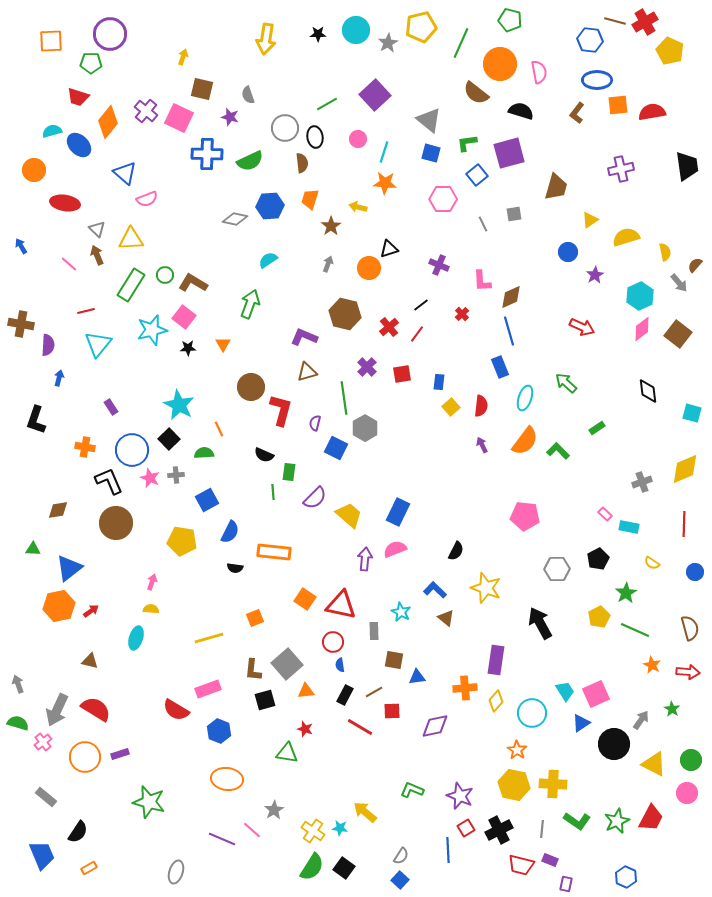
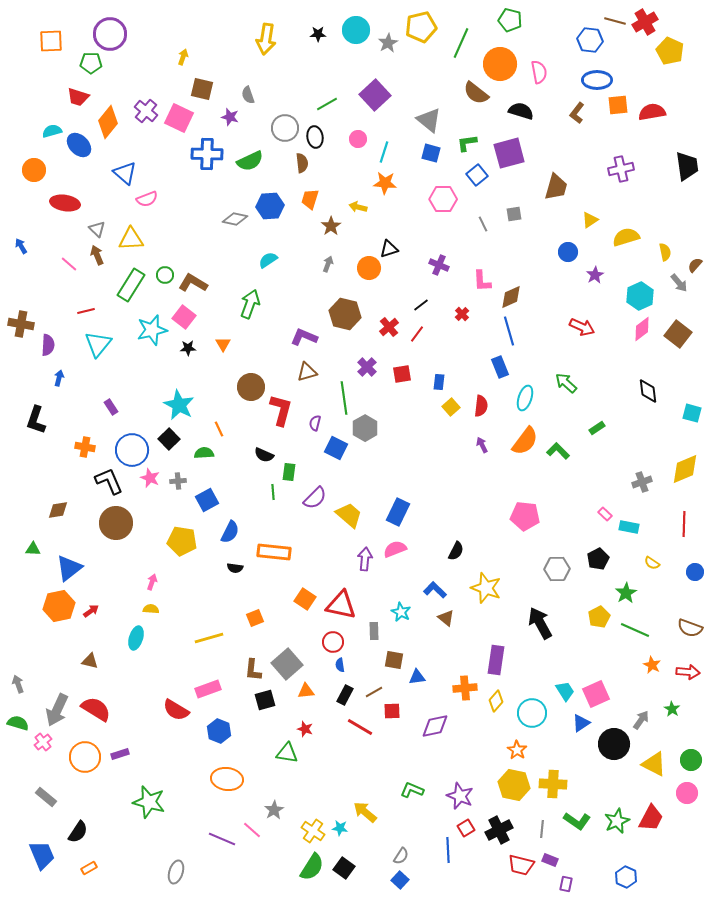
gray cross at (176, 475): moved 2 px right, 6 px down
brown semicircle at (690, 628): rotated 125 degrees clockwise
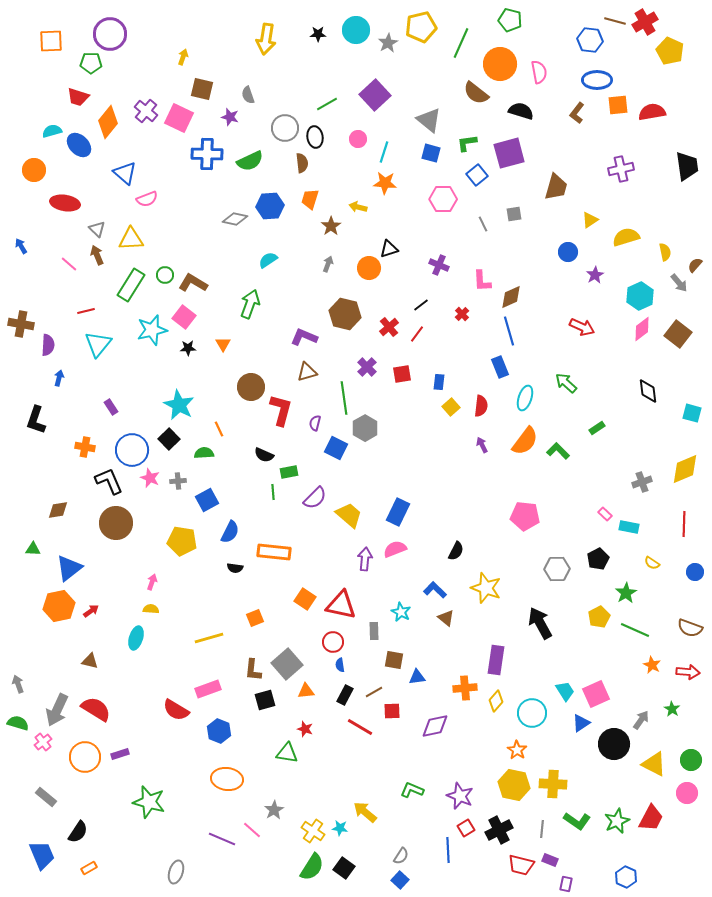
green rectangle at (289, 472): rotated 72 degrees clockwise
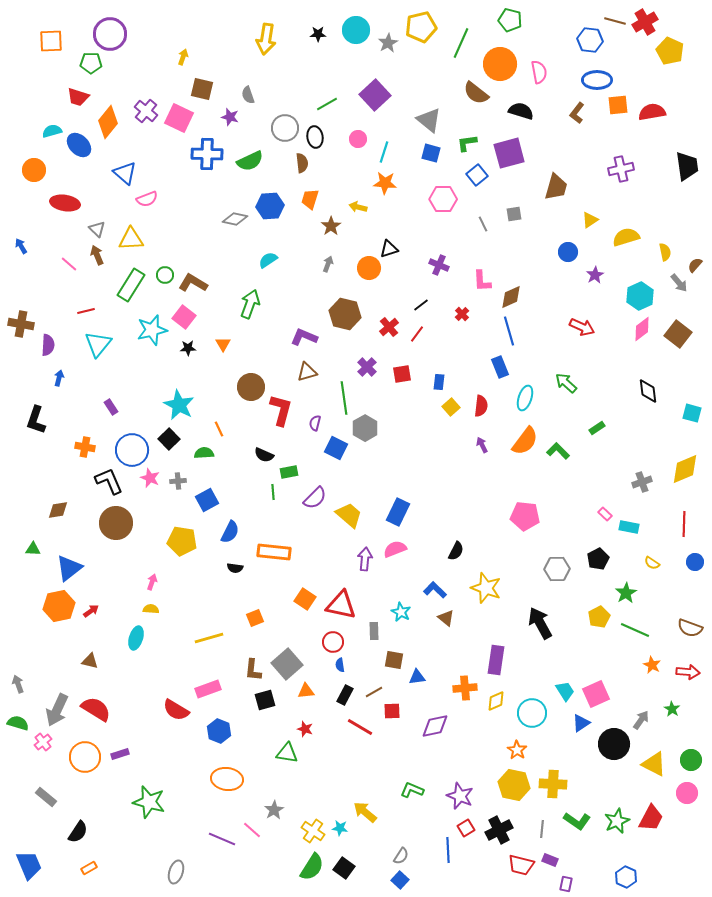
blue circle at (695, 572): moved 10 px up
yellow diamond at (496, 701): rotated 25 degrees clockwise
blue trapezoid at (42, 855): moved 13 px left, 10 px down
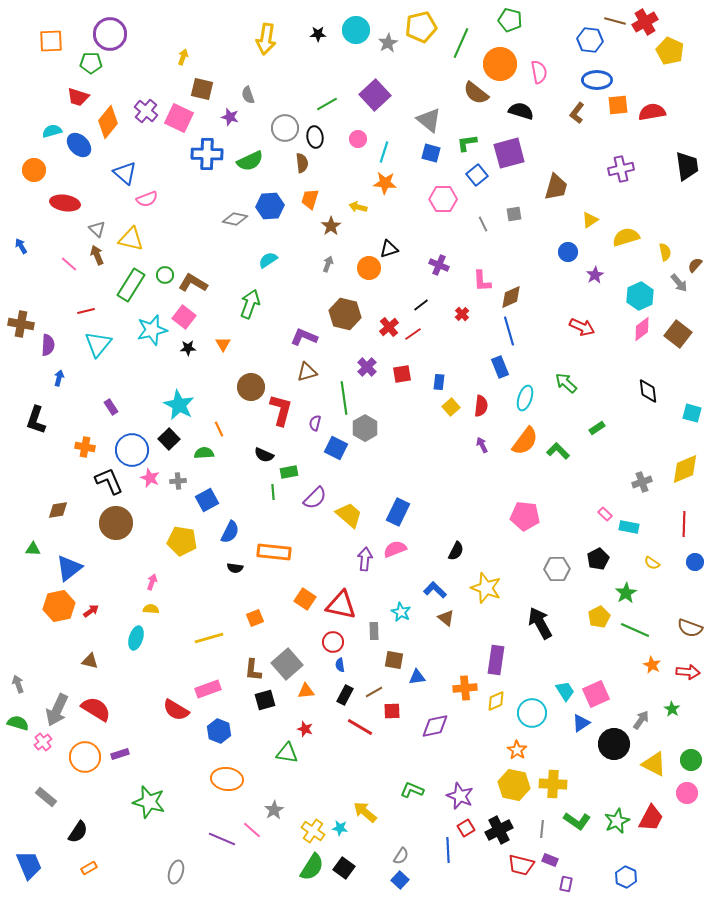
yellow triangle at (131, 239): rotated 16 degrees clockwise
red line at (417, 334): moved 4 px left; rotated 18 degrees clockwise
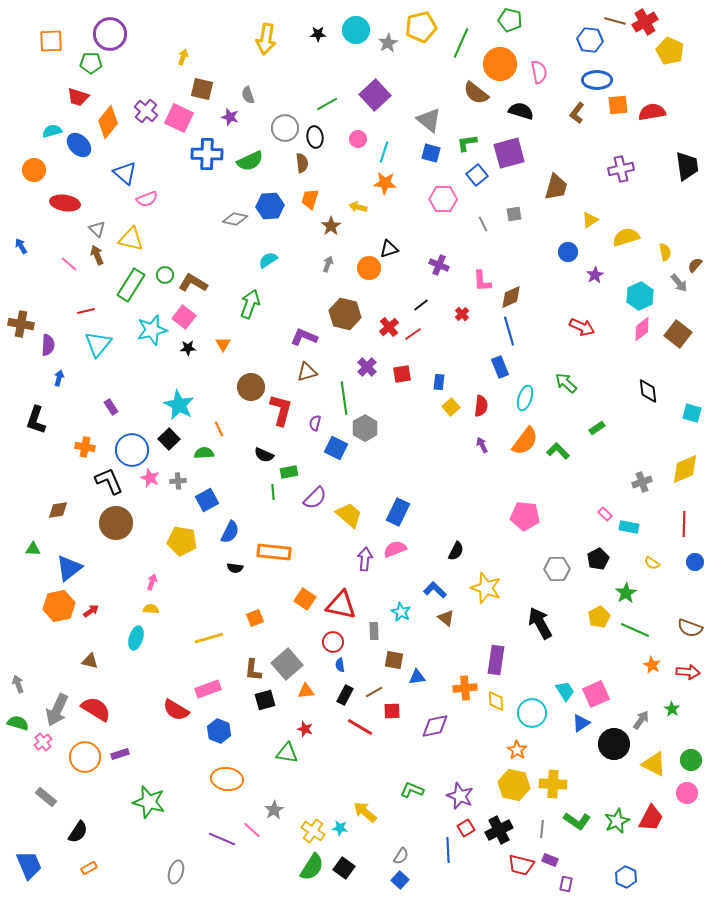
yellow diamond at (496, 701): rotated 70 degrees counterclockwise
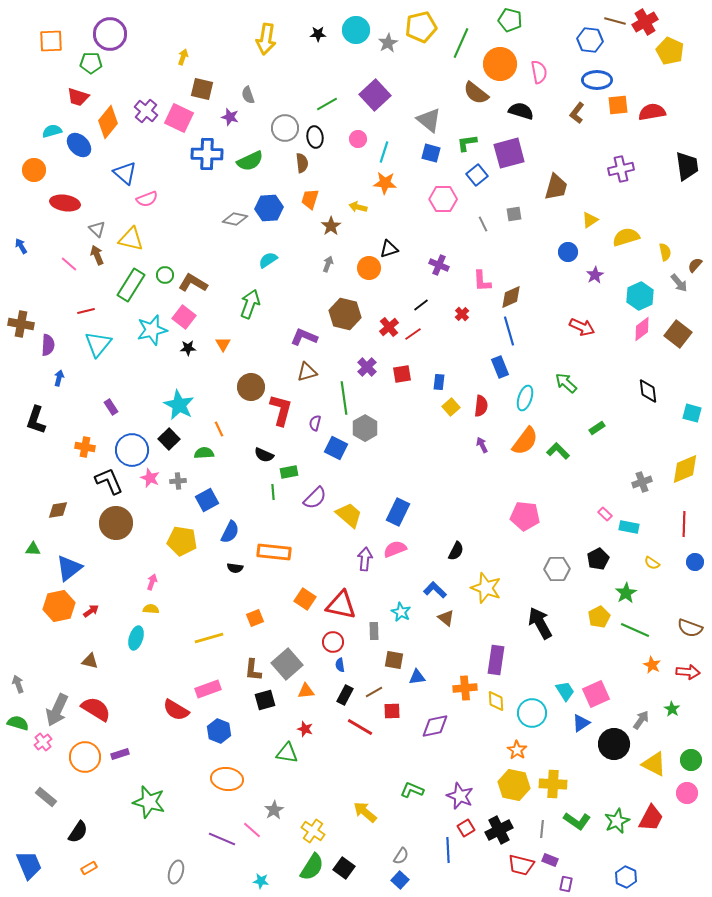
blue hexagon at (270, 206): moved 1 px left, 2 px down
cyan star at (340, 828): moved 79 px left, 53 px down
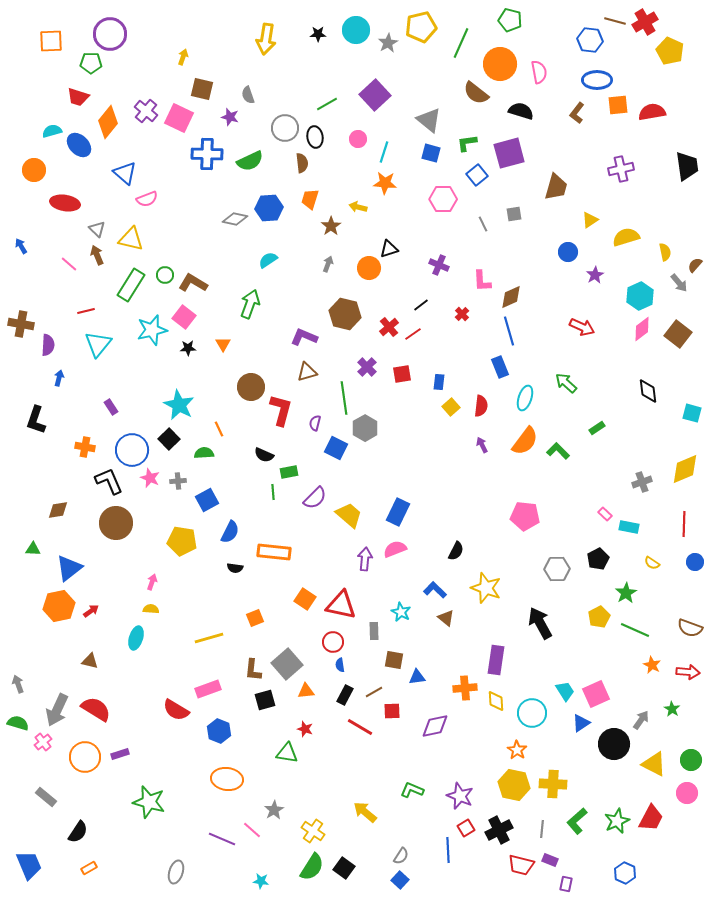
green L-shape at (577, 821): rotated 104 degrees clockwise
blue hexagon at (626, 877): moved 1 px left, 4 px up
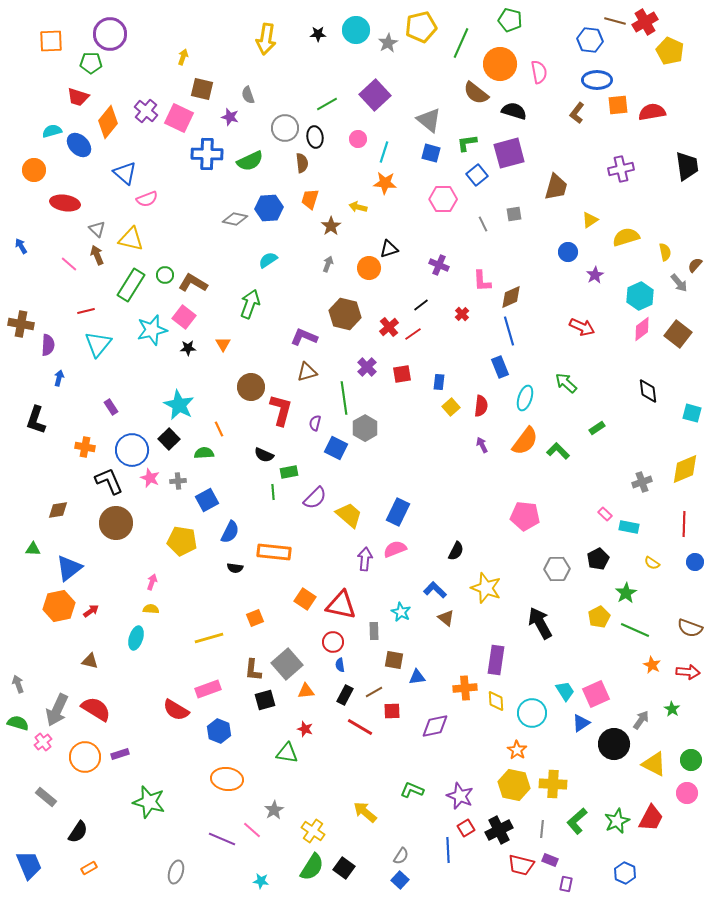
black semicircle at (521, 111): moved 7 px left
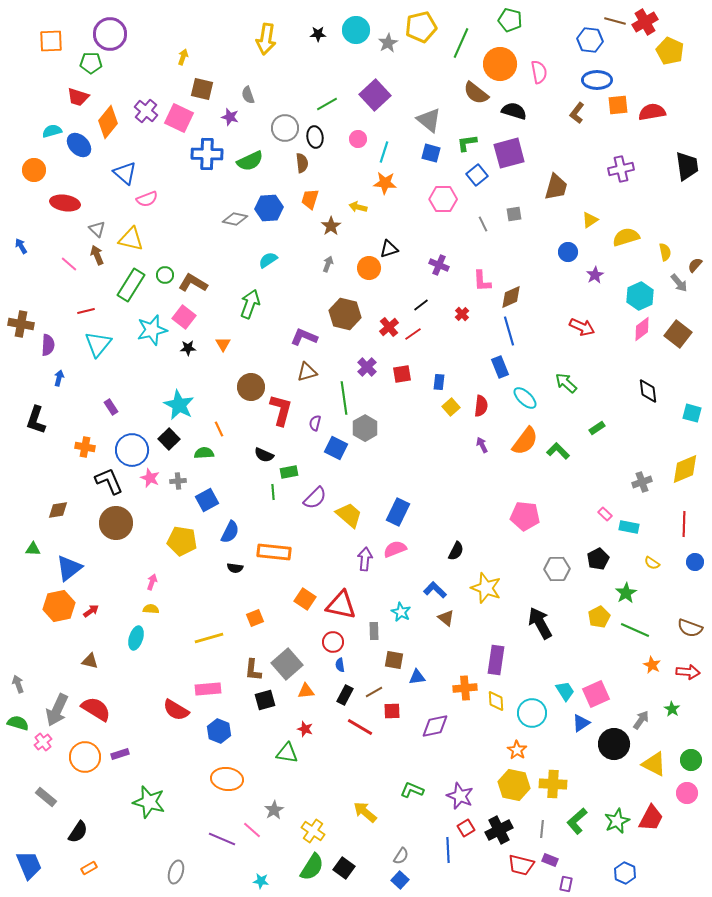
cyan ellipse at (525, 398): rotated 65 degrees counterclockwise
pink rectangle at (208, 689): rotated 15 degrees clockwise
